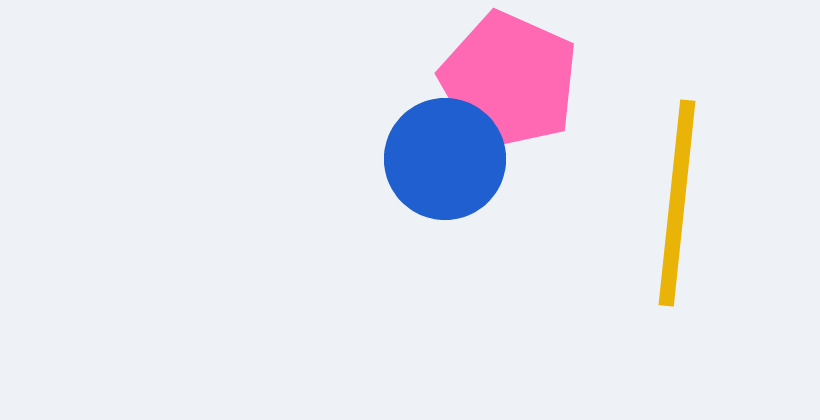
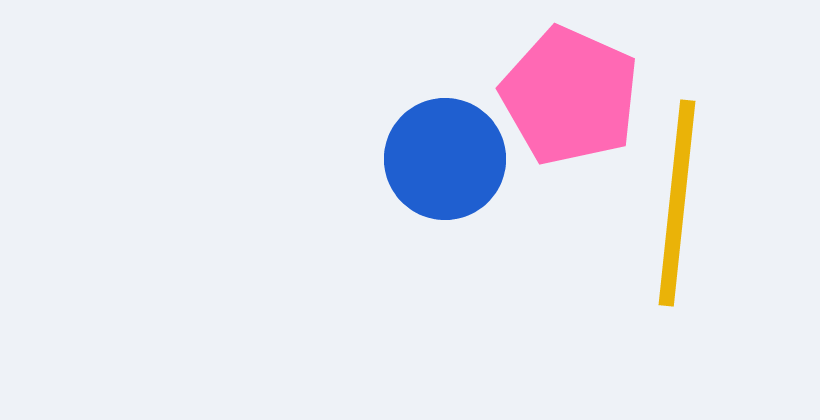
pink pentagon: moved 61 px right, 15 px down
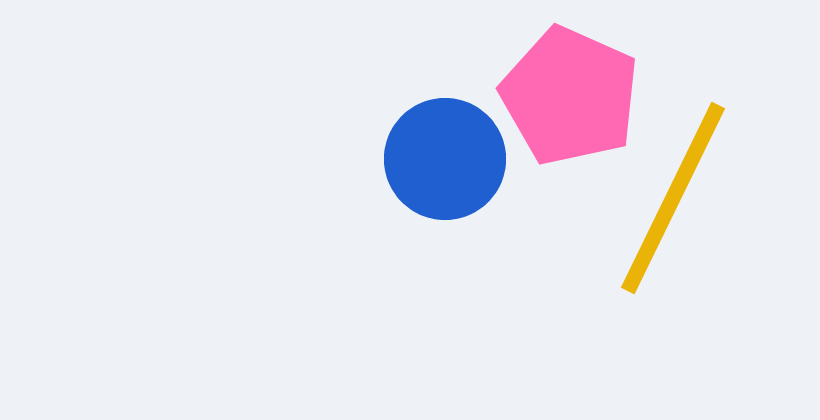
yellow line: moved 4 px left, 5 px up; rotated 20 degrees clockwise
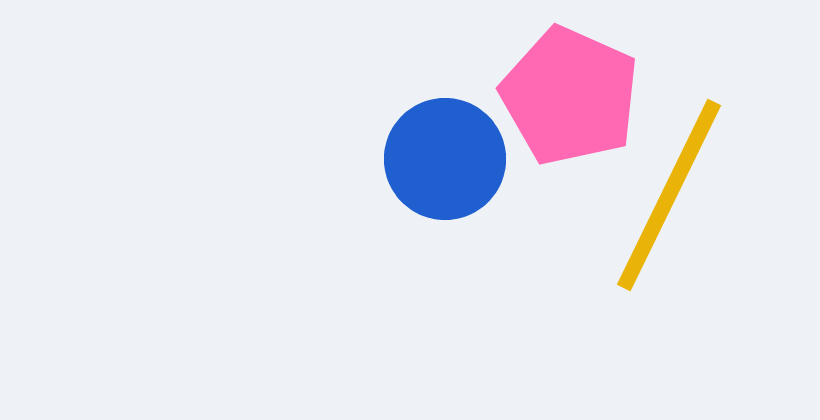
yellow line: moved 4 px left, 3 px up
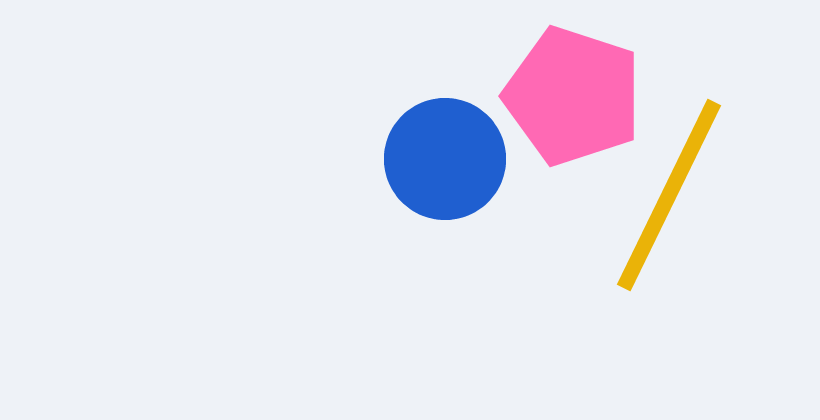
pink pentagon: moved 3 px right; rotated 6 degrees counterclockwise
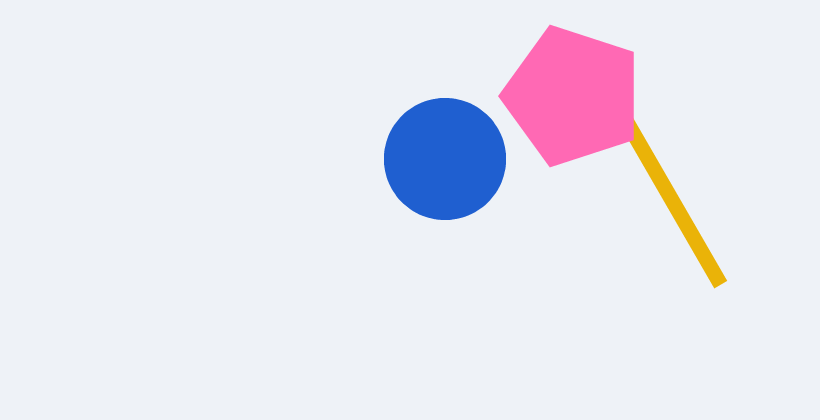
yellow line: rotated 56 degrees counterclockwise
